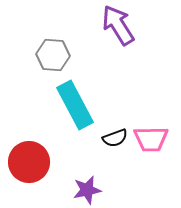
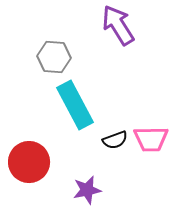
gray hexagon: moved 1 px right, 2 px down
black semicircle: moved 2 px down
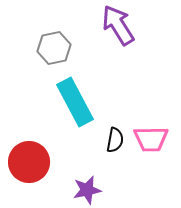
gray hexagon: moved 9 px up; rotated 16 degrees counterclockwise
cyan rectangle: moved 3 px up
black semicircle: rotated 60 degrees counterclockwise
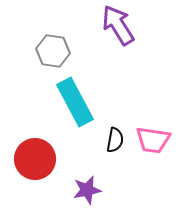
gray hexagon: moved 1 px left, 3 px down; rotated 20 degrees clockwise
pink trapezoid: moved 2 px right, 1 px down; rotated 9 degrees clockwise
red circle: moved 6 px right, 3 px up
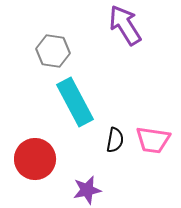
purple arrow: moved 7 px right
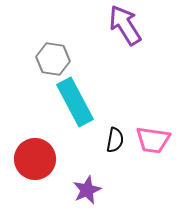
gray hexagon: moved 8 px down
purple star: rotated 12 degrees counterclockwise
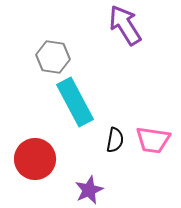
gray hexagon: moved 2 px up
purple star: moved 2 px right
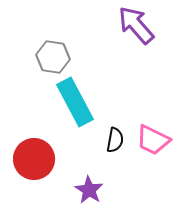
purple arrow: moved 11 px right; rotated 9 degrees counterclockwise
pink trapezoid: rotated 18 degrees clockwise
red circle: moved 1 px left
purple star: rotated 16 degrees counterclockwise
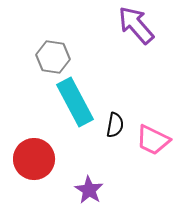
black semicircle: moved 15 px up
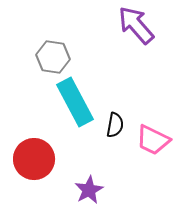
purple star: rotated 12 degrees clockwise
